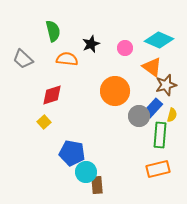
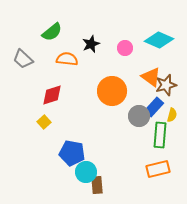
green semicircle: moved 1 px left, 1 px down; rotated 65 degrees clockwise
orange triangle: moved 1 px left, 10 px down
orange circle: moved 3 px left
blue rectangle: moved 1 px right, 1 px up
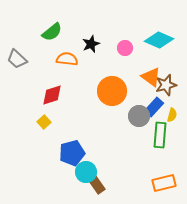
gray trapezoid: moved 6 px left
blue pentagon: rotated 25 degrees counterclockwise
orange rectangle: moved 6 px right, 14 px down
brown rectangle: rotated 30 degrees counterclockwise
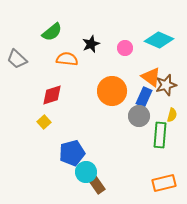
blue rectangle: moved 10 px left, 10 px up; rotated 18 degrees counterclockwise
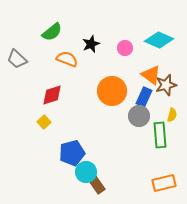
orange semicircle: rotated 15 degrees clockwise
orange triangle: moved 2 px up
green rectangle: rotated 10 degrees counterclockwise
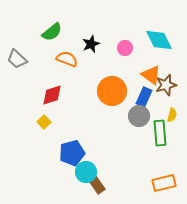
cyan diamond: rotated 40 degrees clockwise
green rectangle: moved 2 px up
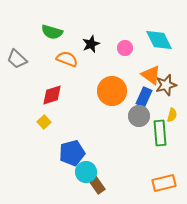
green semicircle: rotated 55 degrees clockwise
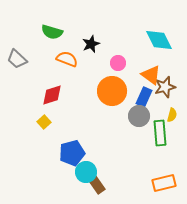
pink circle: moved 7 px left, 15 px down
brown star: moved 1 px left, 2 px down
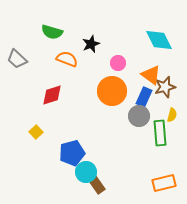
yellow square: moved 8 px left, 10 px down
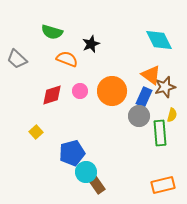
pink circle: moved 38 px left, 28 px down
orange rectangle: moved 1 px left, 2 px down
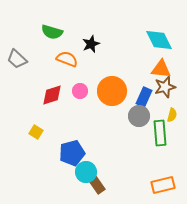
orange triangle: moved 10 px right, 6 px up; rotated 30 degrees counterclockwise
yellow square: rotated 16 degrees counterclockwise
